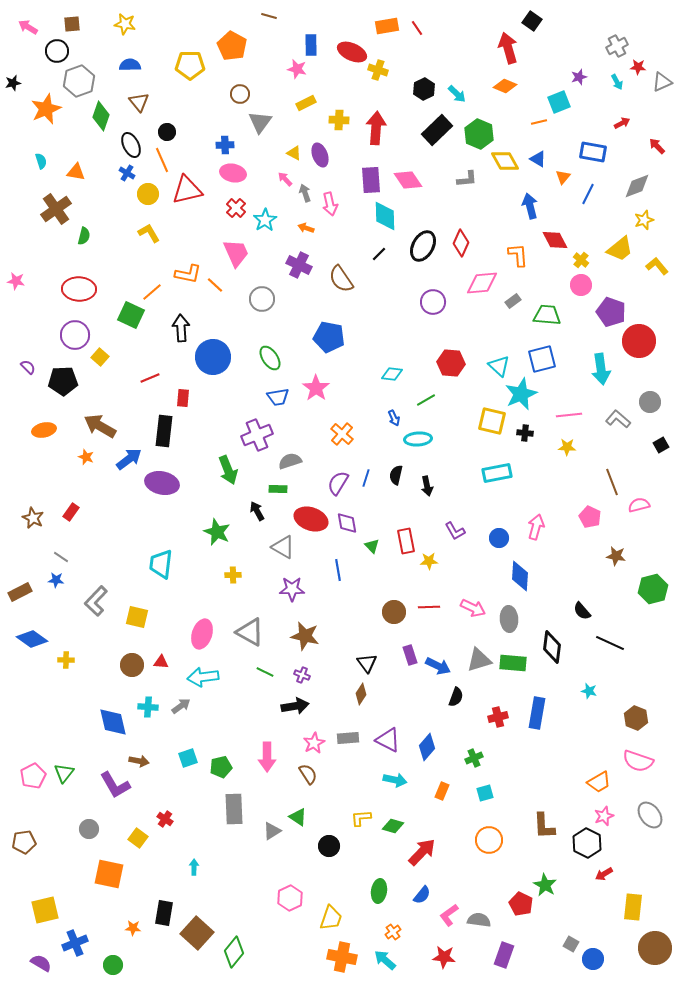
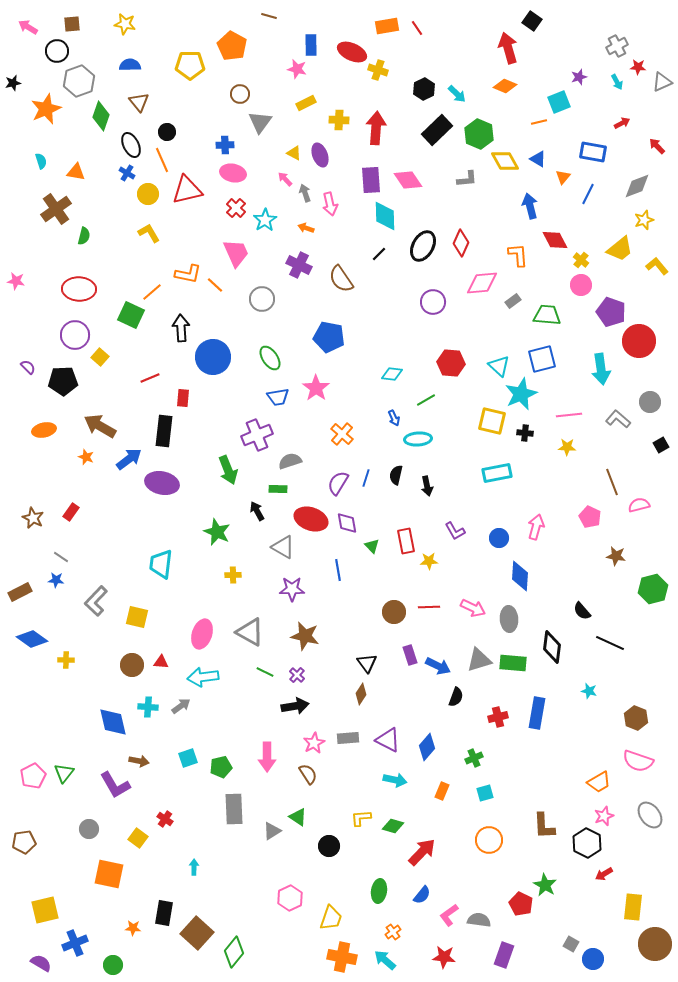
purple cross at (302, 675): moved 5 px left; rotated 21 degrees clockwise
brown circle at (655, 948): moved 4 px up
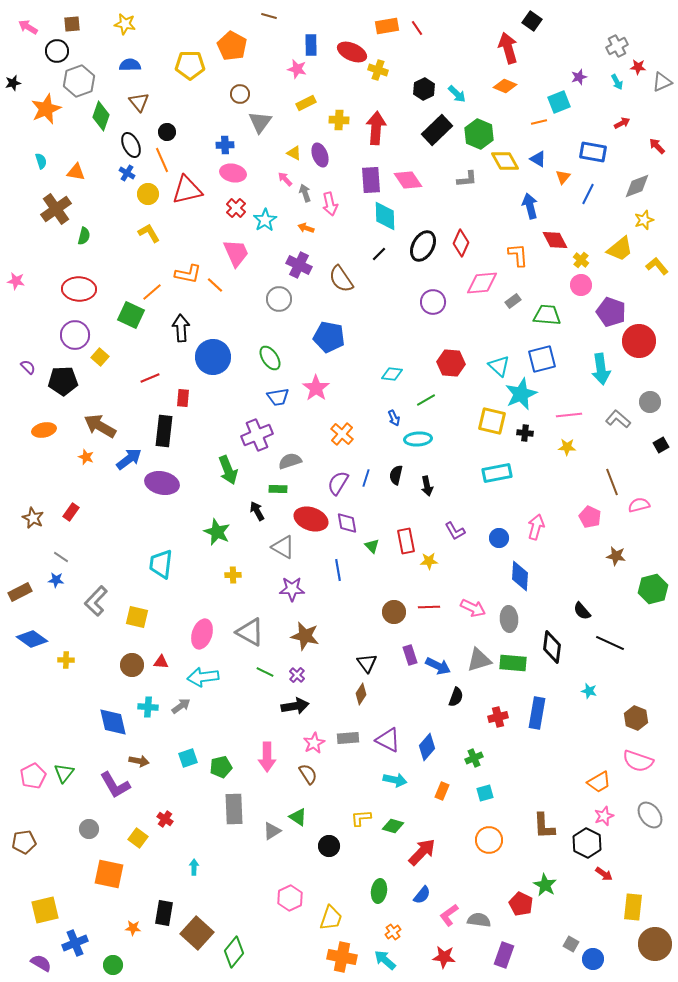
gray circle at (262, 299): moved 17 px right
red arrow at (604, 874): rotated 114 degrees counterclockwise
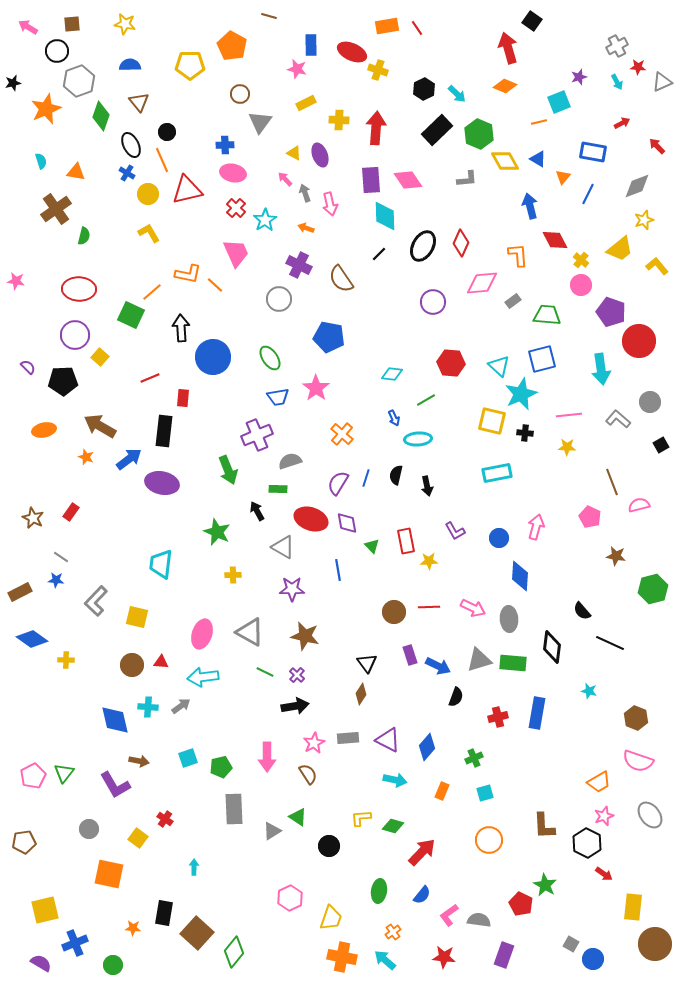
blue diamond at (113, 722): moved 2 px right, 2 px up
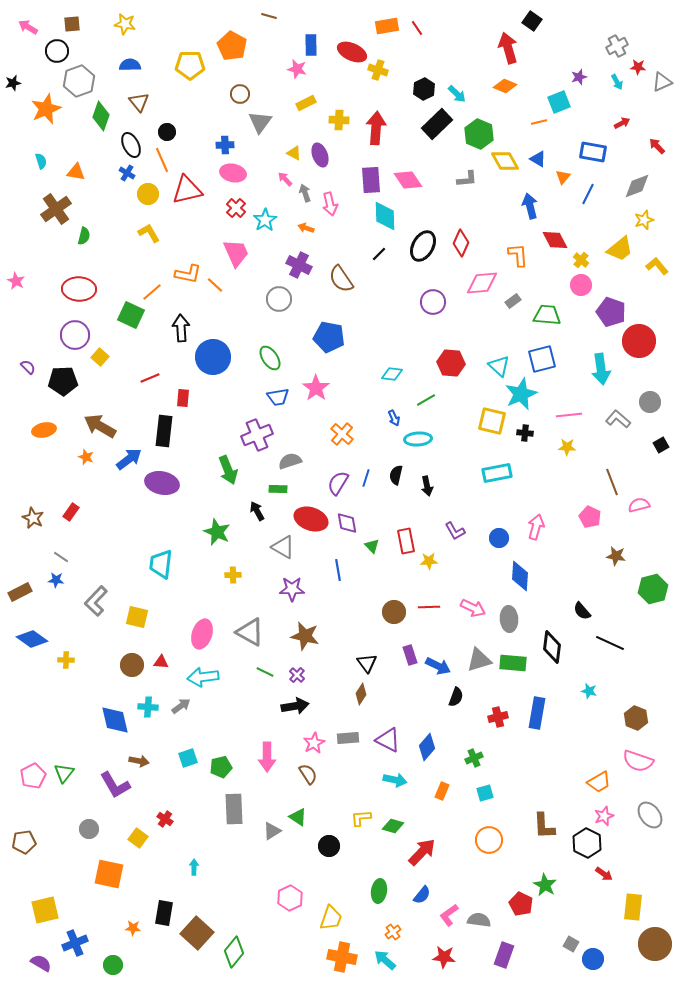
black rectangle at (437, 130): moved 6 px up
pink star at (16, 281): rotated 18 degrees clockwise
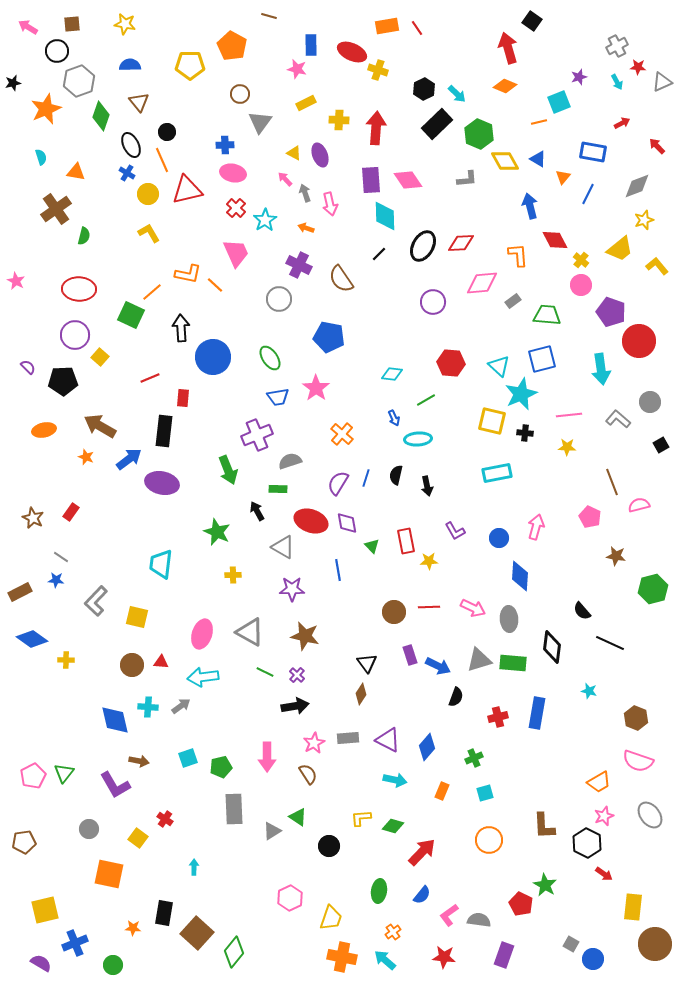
cyan semicircle at (41, 161): moved 4 px up
red diamond at (461, 243): rotated 64 degrees clockwise
red ellipse at (311, 519): moved 2 px down
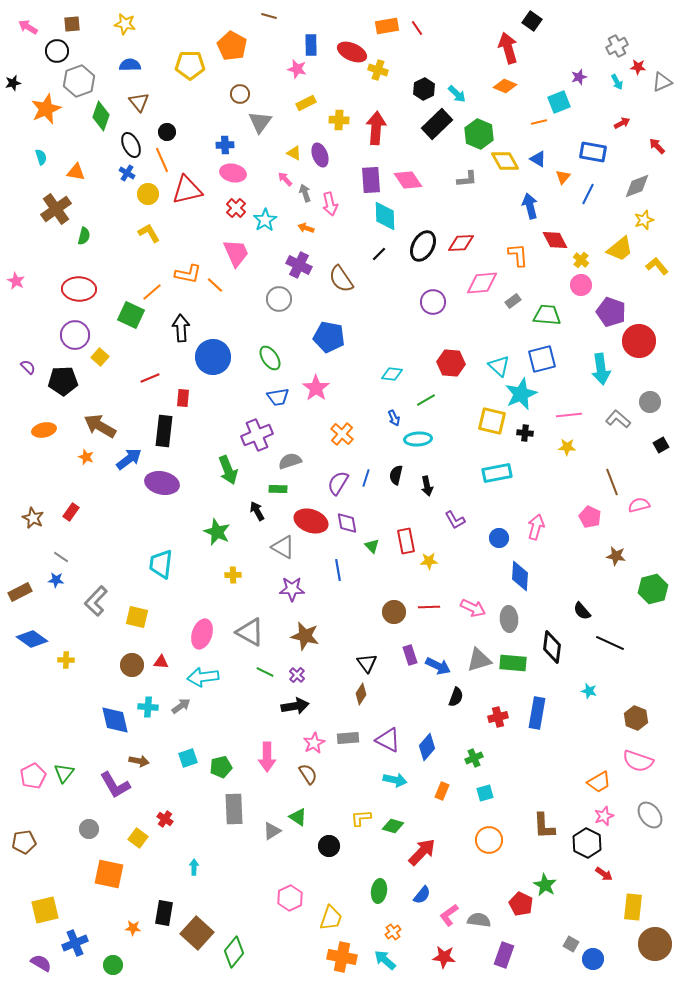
purple L-shape at (455, 531): moved 11 px up
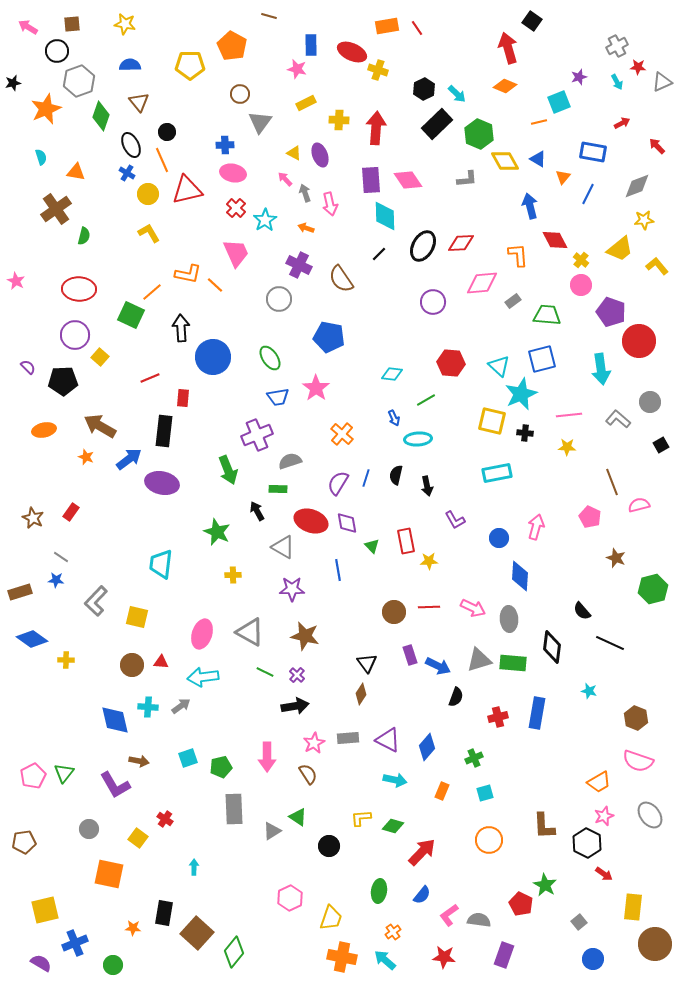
yellow star at (644, 220): rotated 12 degrees clockwise
brown star at (616, 556): moved 2 px down; rotated 12 degrees clockwise
brown rectangle at (20, 592): rotated 10 degrees clockwise
gray square at (571, 944): moved 8 px right, 22 px up; rotated 21 degrees clockwise
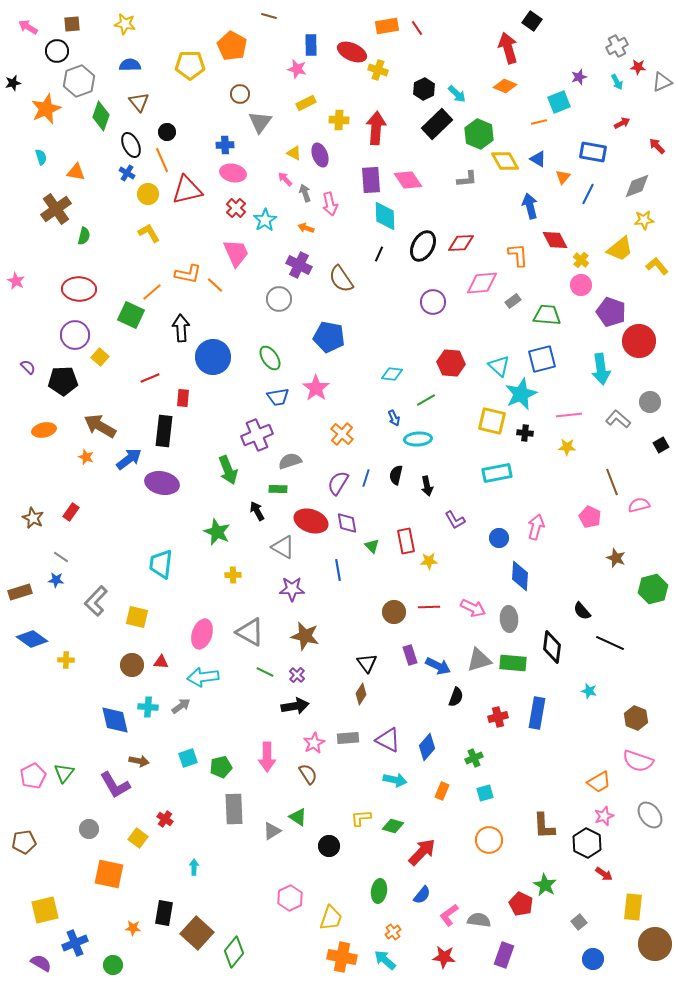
black line at (379, 254): rotated 21 degrees counterclockwise
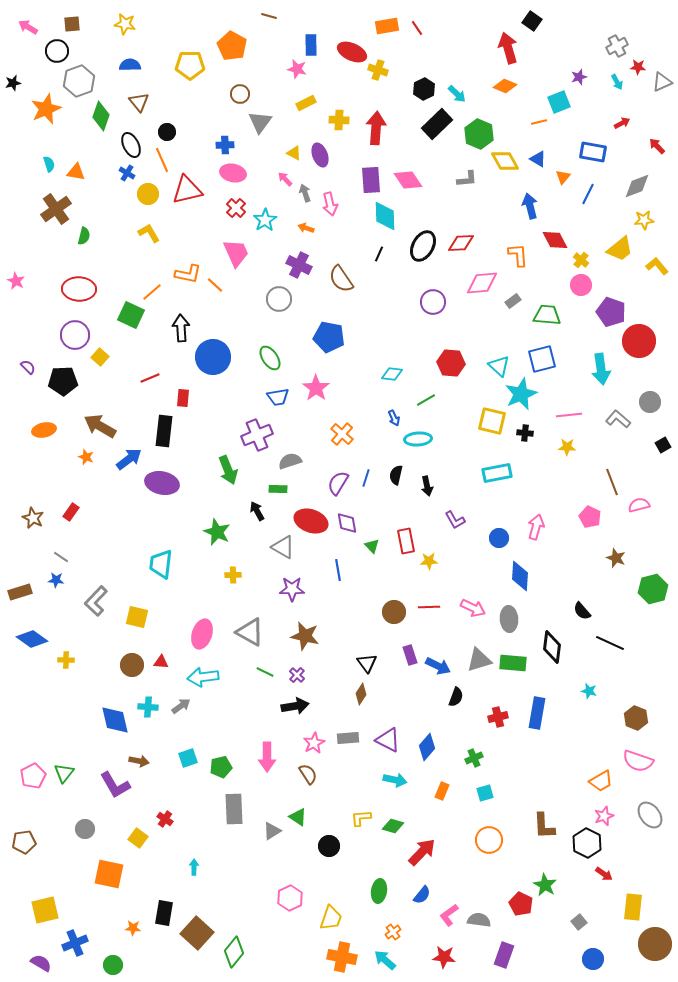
cyan semicircle at (41, 157): moved 8 px right, 7 px down
black square at (661, 445): moved 2 px right
orange trapezoid at (599, 782): moved 2 px right, 1 px up
gray circle at (89, 829): moved 4 px left
